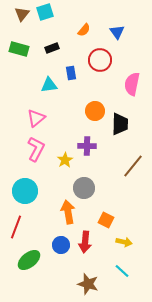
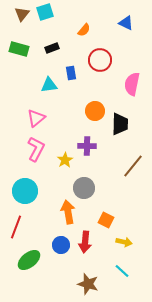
blue triangle: moved 9 px right, 9 px up; rotated 28 degrees counterclockwise
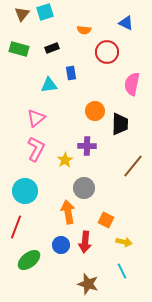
orange semicircle: rotated 56 degrees clockwise
red circle: moved 7 px right, 8 px up
cyan line: rotated 21 degrees clockwise
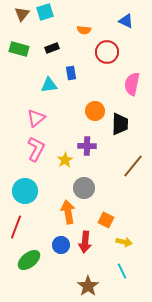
blue triangle: moved 2 px up
brown star: moved 2 px down; rotated 20 degrees clockwise
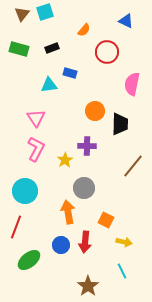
orange semicircle: rotated 56 degrees counterclockwise
blue rectangle: moved 1 px left; rotated 64 degrees counterclockwise
pink triangle: rotated 24 degrees counterclockwise
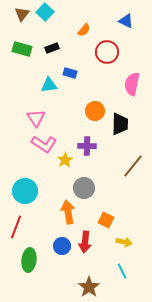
cyan square: rotated 30 degrees counterclockwise
green rectangle: moved 3 px right
pink L-shape: moved 8 px right, 5 px up; rotated 95 degrees clockwise
blue circle: moved 1 px right, 1 px down
green ellipse: rotated 45 degrees counterclockwise
brown star: moved 1 px right, 1 px down
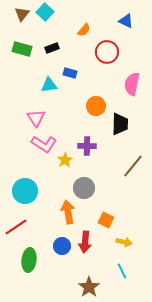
orange circle: moved 1 px right, 5 px up
red line: rotated 35 degrees clockwise
